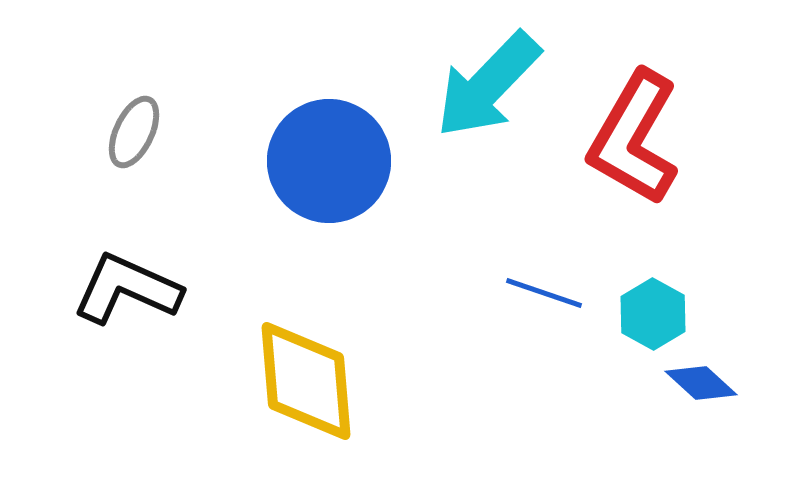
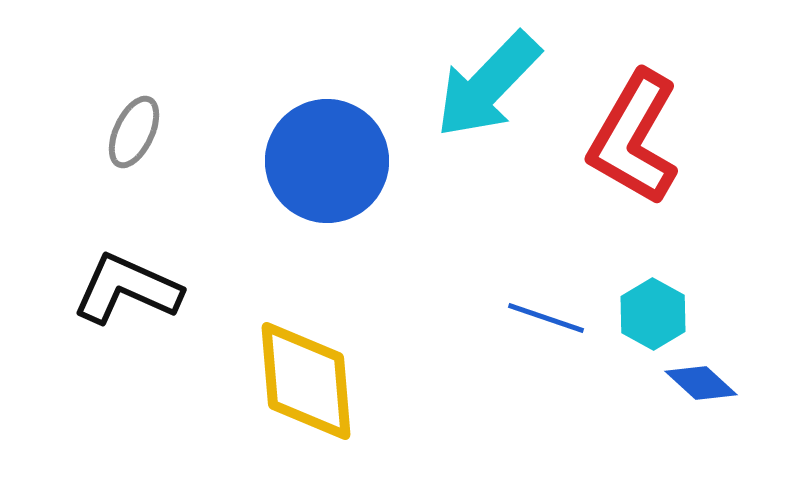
blue circle: moved 2 px left
blue line: moved 2 px right, 25 px down
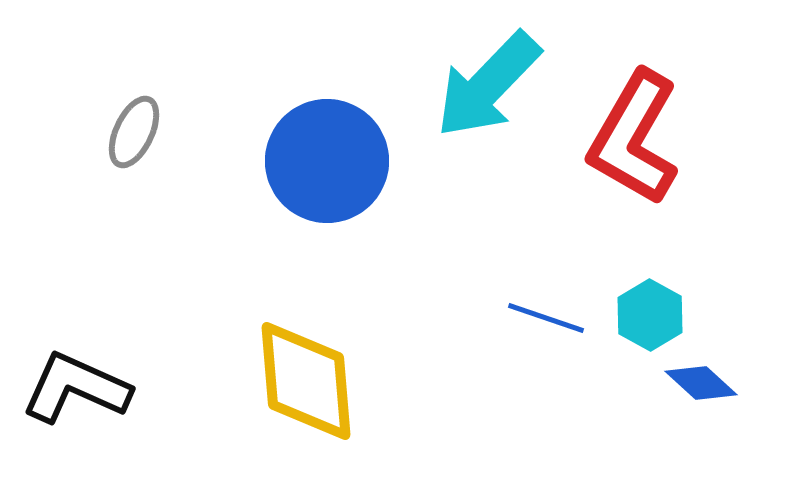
black L-shape: moved 51 px left, 99 px down
cyan hexagon: moved 3 px left, 1 px down
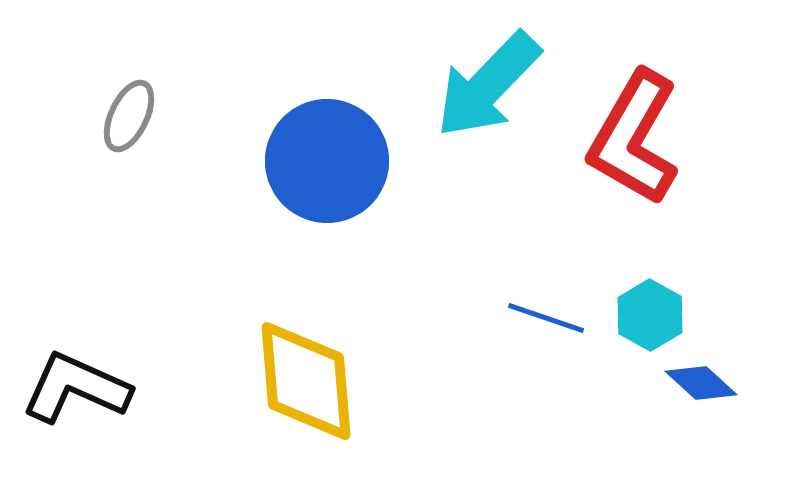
gray ellipse: moved 5 px left, 16 px up
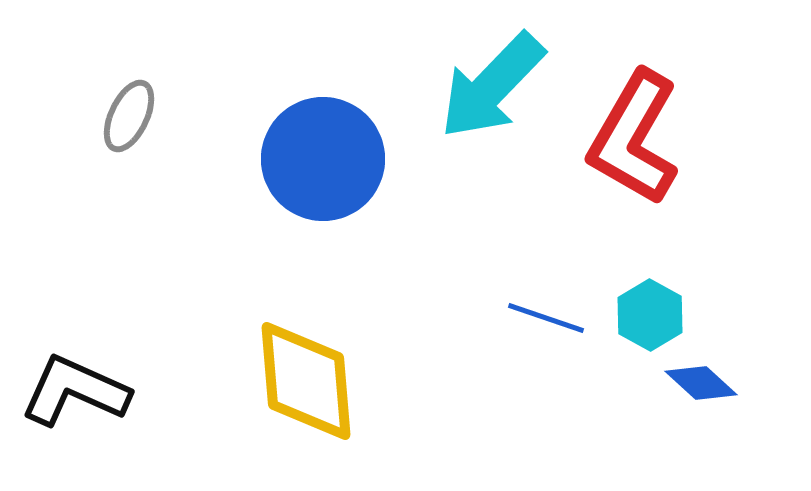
cyan arrow: moved 4 px right, 1 px down
blue circle: moved 4 px left, 2 px up
black L-shape: moved 1 px left, 3 px down
